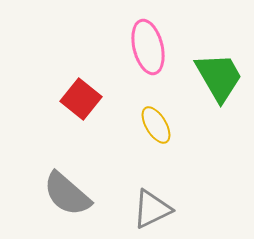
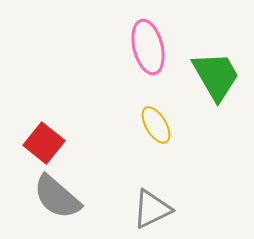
green trapezoid: moved 3 px left, 1 px up
red square: moved 37 px left, 44 px down
gray semicircle: moved 10 px left, 3 px down
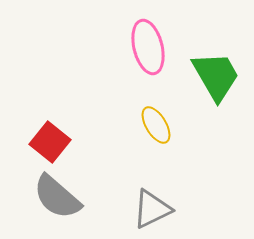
red square: moved 6 px right, 1 px up
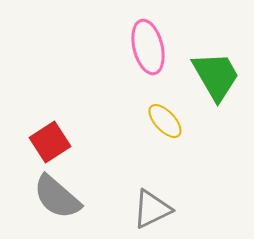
yellow ellipse: moved 9 px right, 4 px up; rotated 12 degrees counterclockwise
red square: rotated 18 degrees clockwise
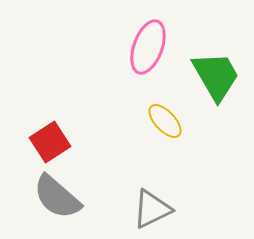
pink ellipse: rotated 34 degrees clockwise
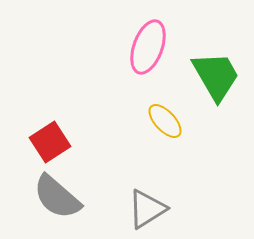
gray triangle: moved 5 px left; rotated 6 degrees counterclockwise
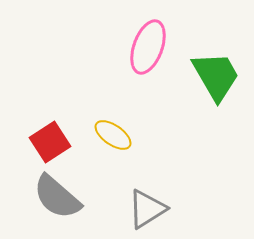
yellow ellipse: moved 52 px left, 14 px down; rotated 12 degrees counterclockwise
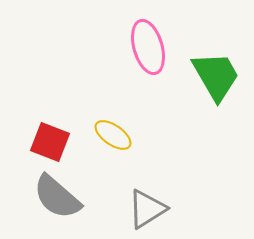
pink ellipse: rotated 36 degrees counterclockwise
red square: rotated 36 degrees counterclockwise
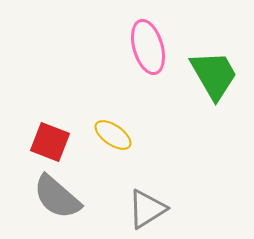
green trapezoid: moved 2 px left, 1 px up
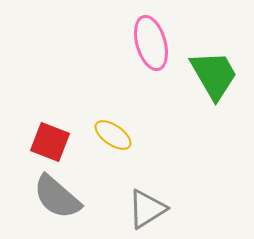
pink ellipse: moved 3 px right, 4 px up
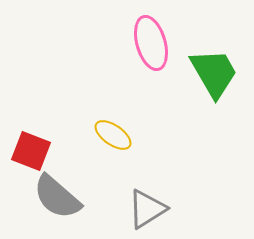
green trapezoid: moved 2 px up
red square: moved 19 px left, 9 px down
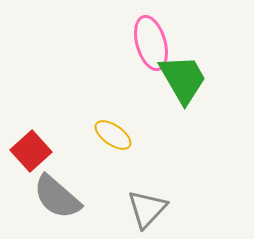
green trapezoid: moved 31 px left, 6 px down
red square: rotated 27 degrees clockwise
gray triangle: rotated 15 degrees counterclockwise
